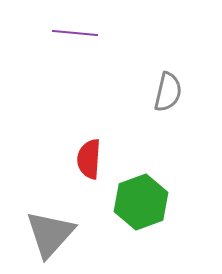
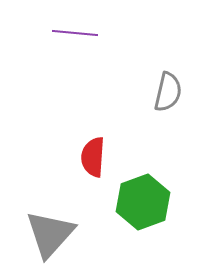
red semicircle: moved 4 px right, 2 px up
green hexagon: moved 2 px right
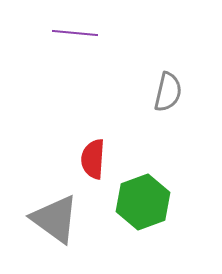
red semicircle: moved 2 px down
gray triangle: moved 5 px right, 15 px up; rotated 36 degrees counterclockwise
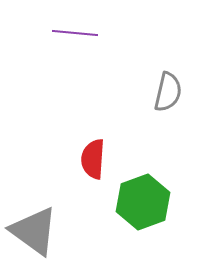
gray triangle: moved 21 px left, 12 px down
